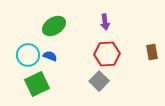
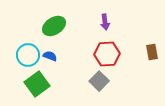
green square: rotated 10 degrees counterclockwise
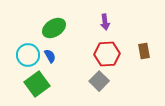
green ellipse: moved 2 px down
brown rectangle: moved 8 px left, 1 px up
blue semicircle: rotated 40 degrees clockwise
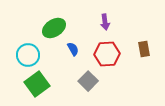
brown rectangle: moved 2 px up
blue semicircle: moved 23 px right, 7 px up
gray square: moved 11 px left
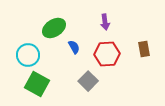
blue semicircle: moved 1 px right, 2 px up
green square: rotated 25 degrees counterclockwise
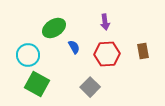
brown rectangle: moved 1 px left, 2 px down
gray square: moved 2 px right, 6 px down
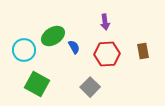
green ellipse: moved 1 px left, 8 px down
cyan circle: moved 4 px left, 5 px up
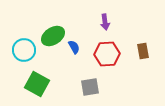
gray square: rotated 36 degrees clockwise
